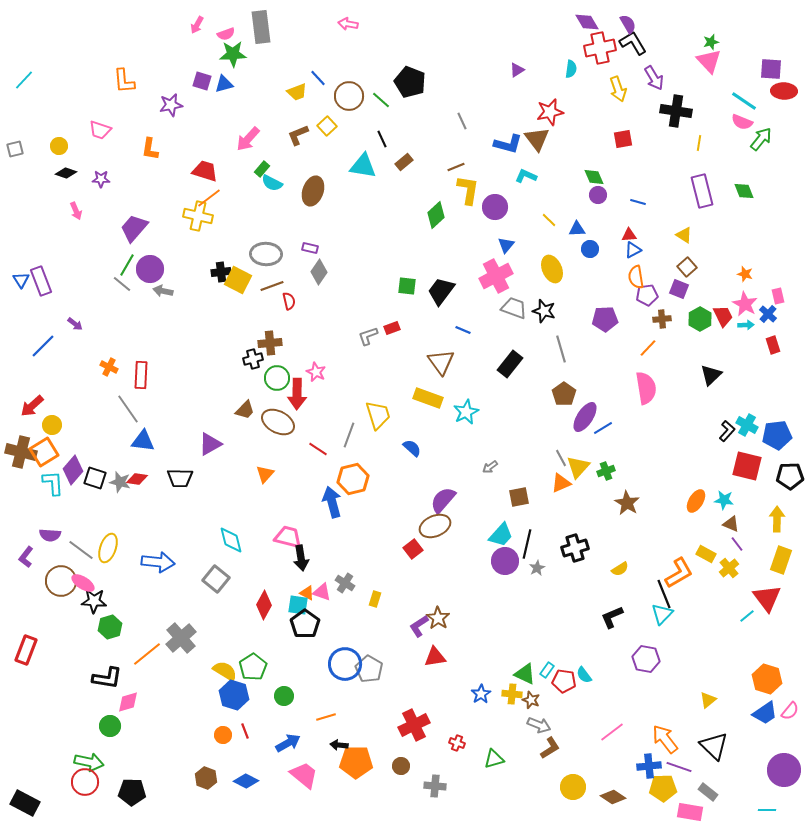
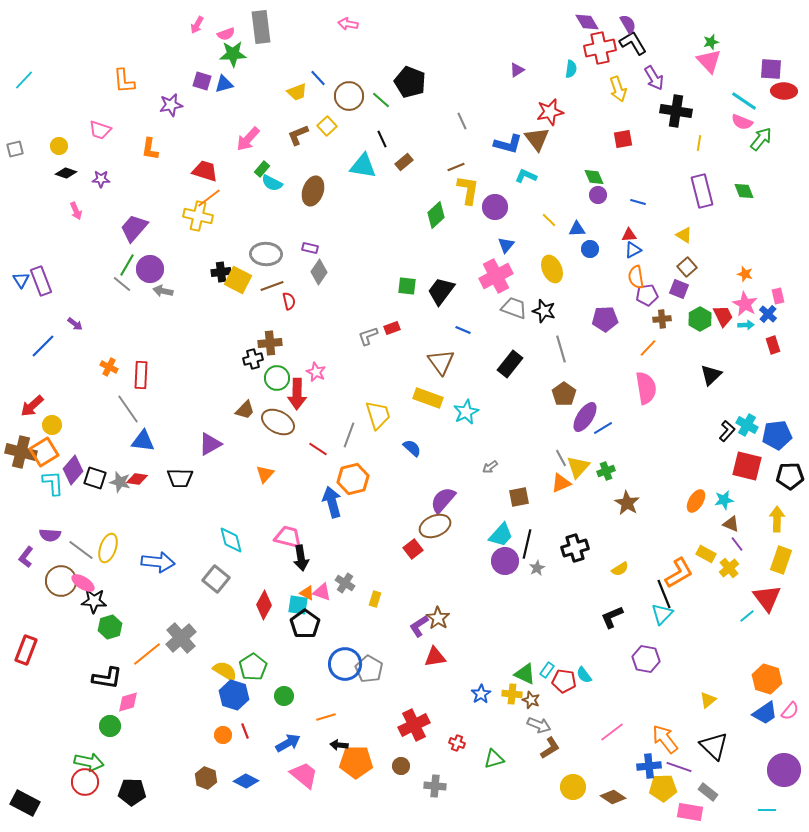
cyan star at (724, 500): rotated 18 degrees counterclockwise
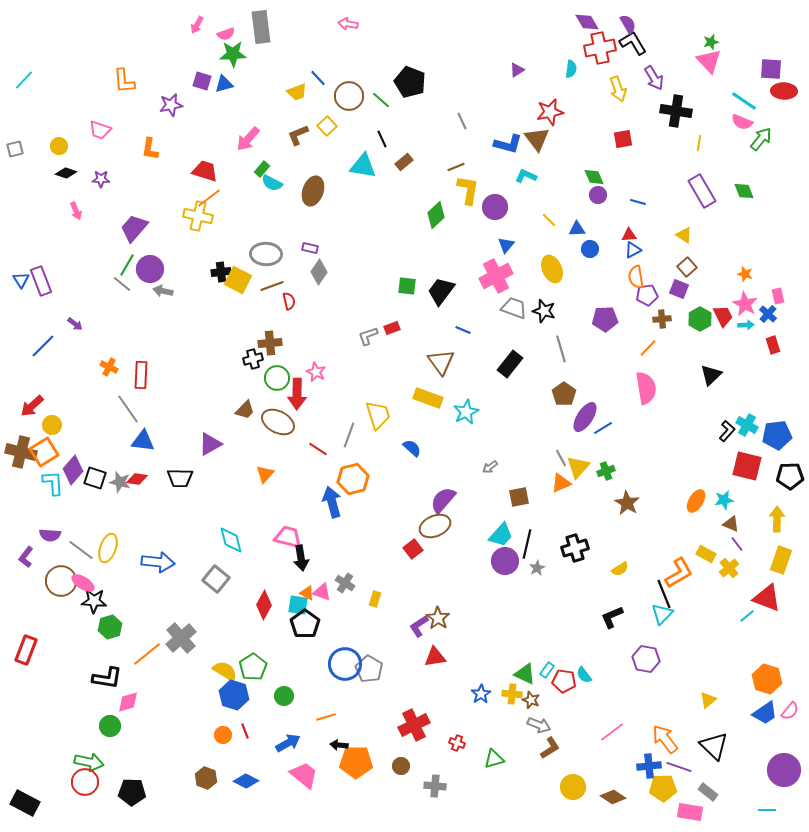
purple rectangle at (702, 191): rotated 16 degrees counterclockwise
red triangle at (767, 598): rotated 32 degrees counterclockwise
